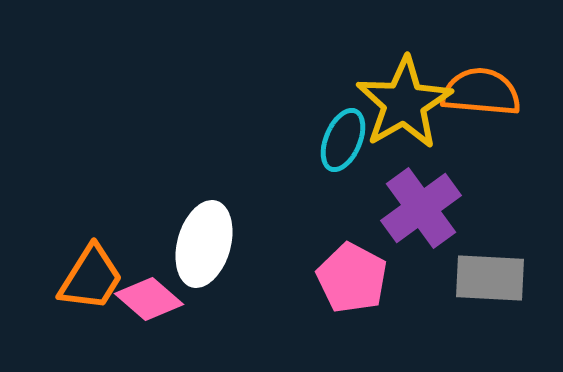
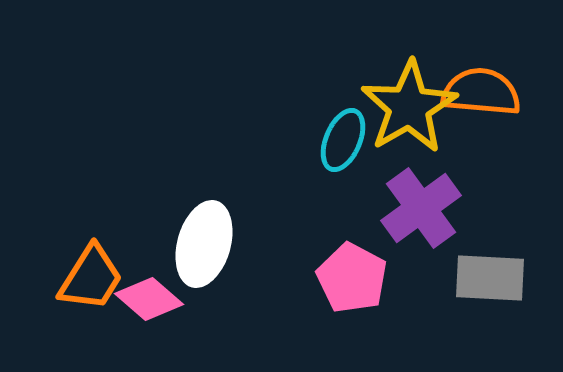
yellow star: moved 5 px right, 4 px down
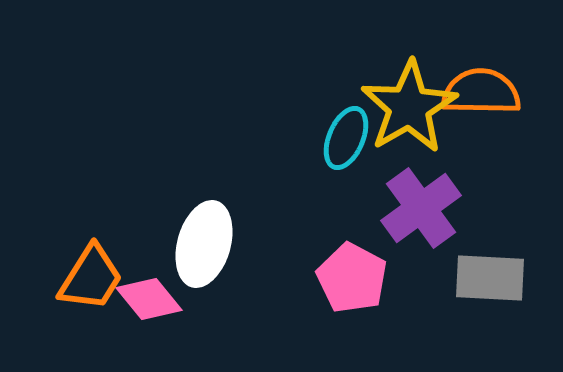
orange semicircle: rotated 4 degrees counterclockwise
cyan ellipse: moved 3 px right, 2 px up
pink diamond: rotated 10 degrees clockwise
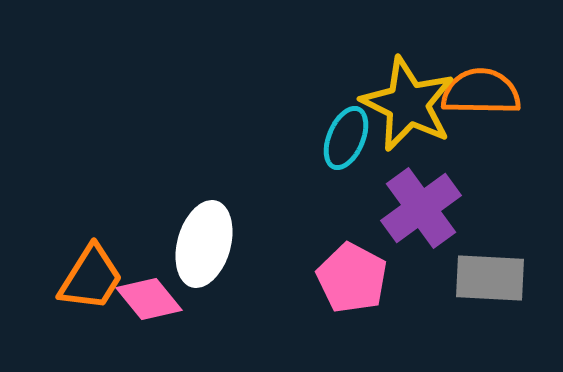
yellow star: moved 1 px left, 3 px up; rotated 16 degrees counterclockwise
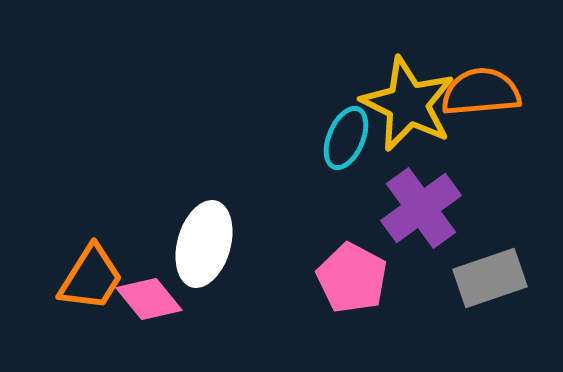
orange semicircle: rotated 6 degrees counterclockwise
gray rectangle: rotated 22 degrees counterclockwise
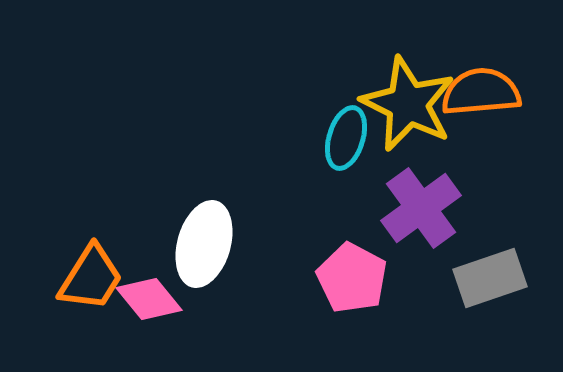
cyan ellipse: rotated 6 degrees counterclockwise
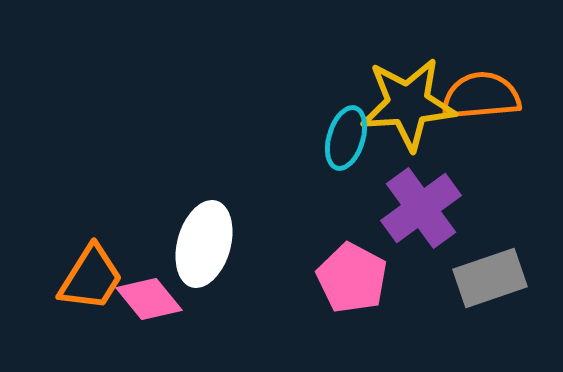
orange semicircle: moved 4 px down
yellow star: rotated 30 degrees counterclockwise
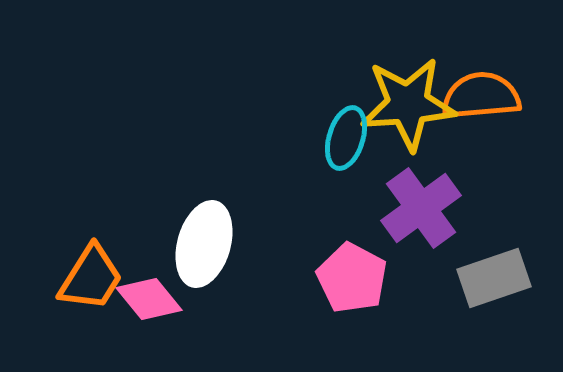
gray rectangle: moved 4 px right
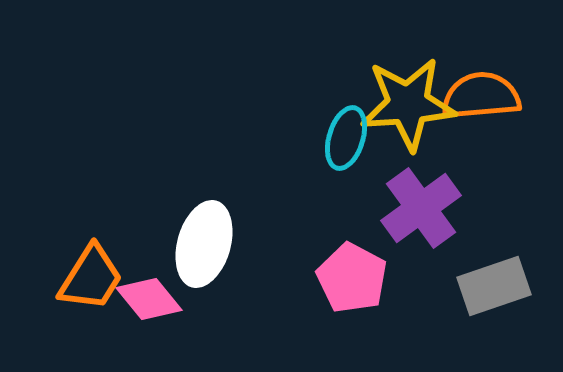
gray rectangle: moved 8 px down
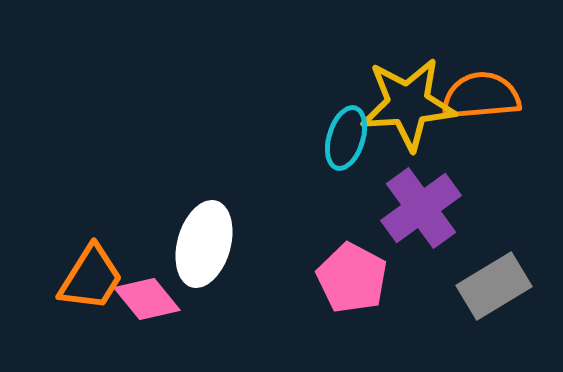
gray rectangle: rotated 12 degrees counterclockwise
pink diamond: moved 2 px left
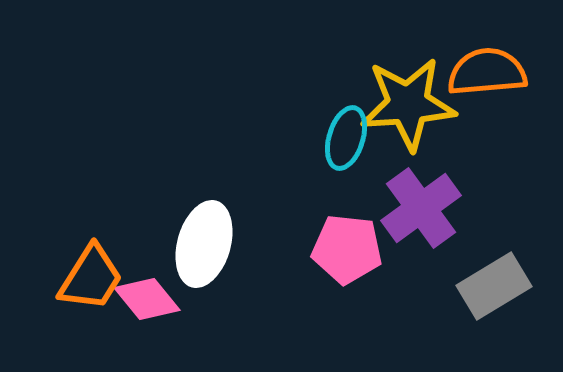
orange semicircle: moved 6 px right, 24 px up
pink pentagon: moved 5 px left, 29 px up; rotated 22 degrees counterclockwise
